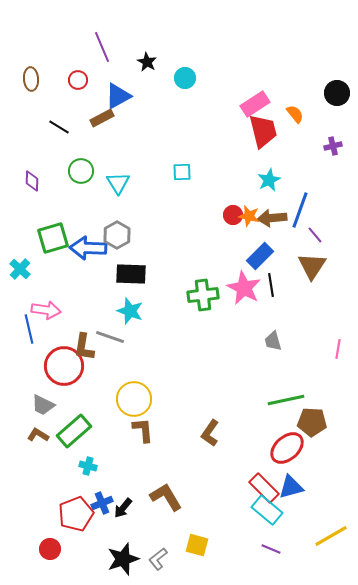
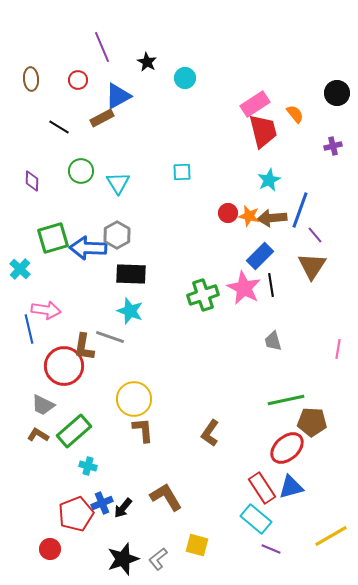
red circle at (233, 215): moved 5 px left, 2 px up
green cross at (203, 295): rotated 12 degrees counterclockwise
red rectangle at (264, 488): moved 2 px left; rotated 12 degrees clockwise
cyan rectangle at (267, 510): moved 11 px left, 9 px down
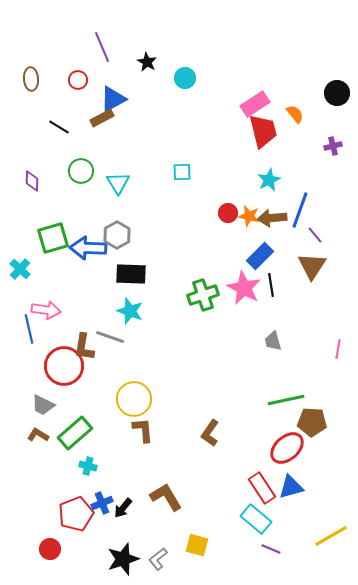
blue triangle at (118, 96): moved 5 px left, 3 px down
green rectangle at (74, 431): moved 1 px right, 2 px down
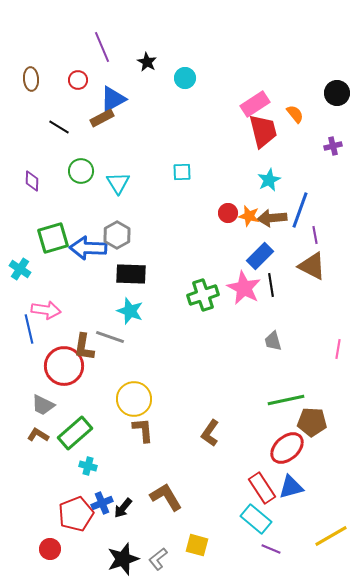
purple line at (315, 235): rotated 30 degrees clockwise
brown triangle at (312, 266): rotated 36 degrees counterclockwise
cyan cross at (20, 269): rotated 10 degrees counterclockwise
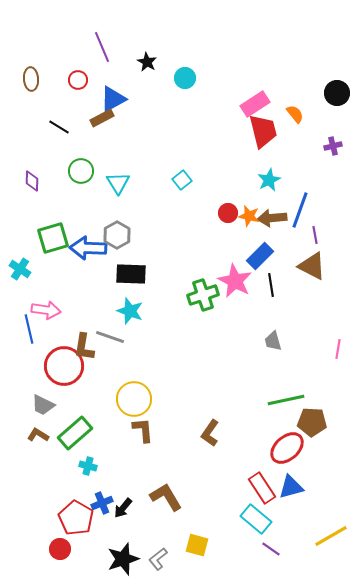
cyan square at (182, 172): moved 8 px down; rotated 36 degrees counterclockwise
pink star at (244, 288): moved 9 px left, 7 px up
red pentagon at (76, 514): moved 4 px down; rotated 20 degrees counterclockwise
red circle at (50, 549): moved 10 px right
purple line at (271, 549): rotated 12 degrees clockwise
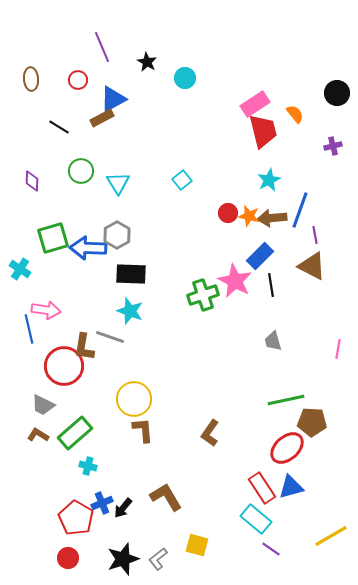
red circle at (60, 549): moved 8 px right, 9 px down
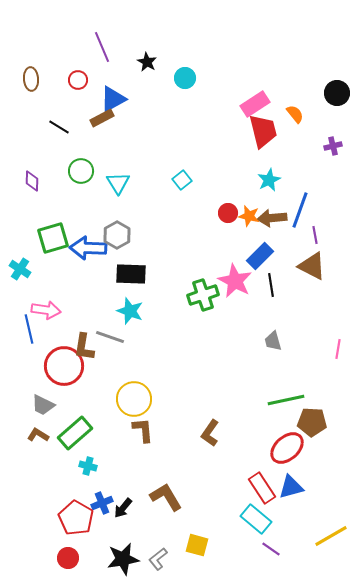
black star at (123, 559): rotated 8 degrees clockwise
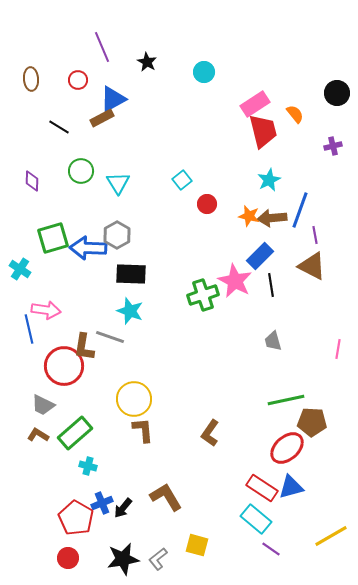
cyan circle at (185, 78): moved 19 px right, 6 px up
red circle at (228, 213): moved 21 px left, 9 px up
red rectangle at (262, 488): rotated 24 degrees counterclockwise
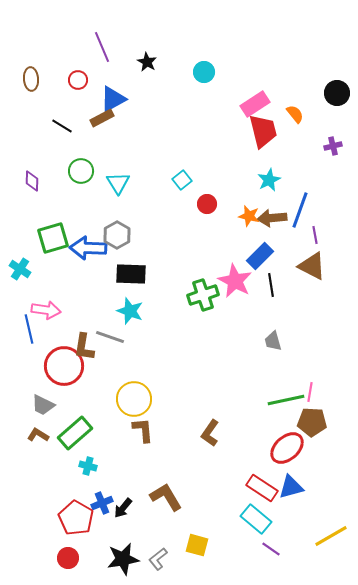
black line at (59, 127): moved 3 px right, 1 px up
pink line at (338, 349): moved 28 px left, 43 px down
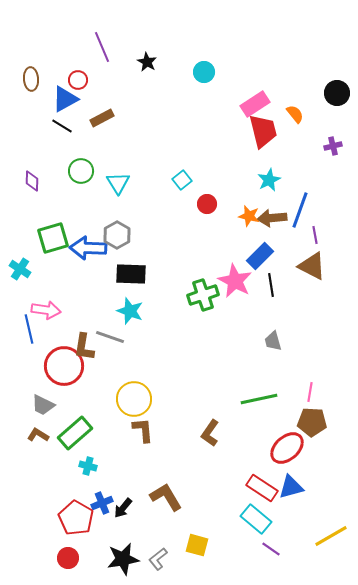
blue triangle at (113, 99): moved 48 px left
green line at (286, 400): moved 27 px left, 1 px up
